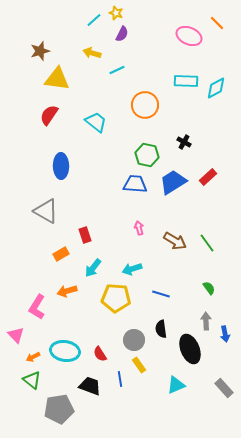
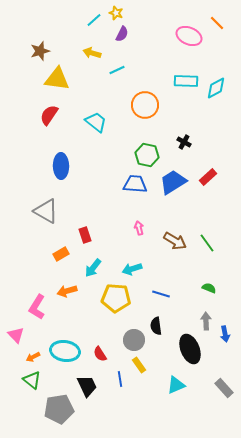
green semicircle at (209, 288): rotated 32 degrees counterclockwise
black semicircle at (161, 329): moved 5 px left, 3 px up
black trapezoid at (90, 386): moved 3 px left; rotated 45 degrees clockwise
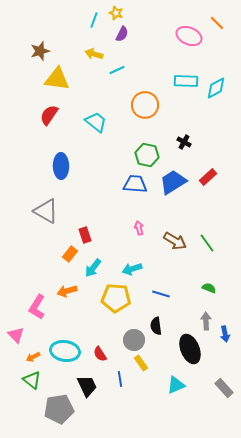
cyan line at (94, 20): rotated 28 degrees counterclockwise
yellow arrow at (92, 53): moved 2 px right, 1 px down
orange rectangle at (61, 254): moved 9 px right; rotated 21 degrees counterclockwise
yellow rectangle at (139, 365): moved 2 px right, 2 px up
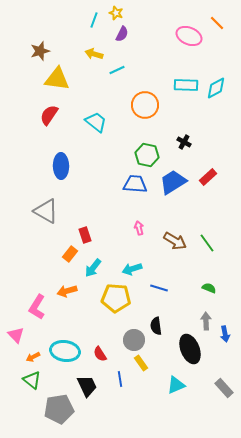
cyan rectangle at (186, 81): moved 4 px down
blue line at (161, 294): moved 2 px left, 6 px up
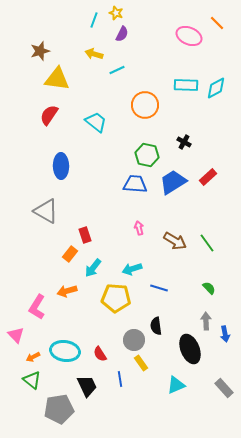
green semicircle at (209, 288): rotated 24 degrees clockwise
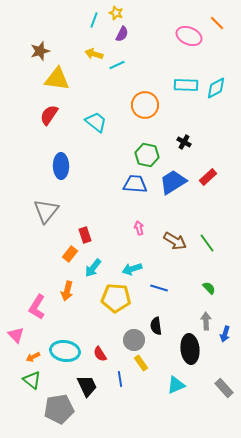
cyan line at (117, 70): moved 5 px up
gray triangle at (46, 211): rotated 40 degrees clockwise
orange arrow at (67, 291): rotated 60 degrees counterclockwise
blue arrow at (225, 334): rotated 28 degrees clockwise
black ellipse at (190, 349): rotated 16 degrees clockwise
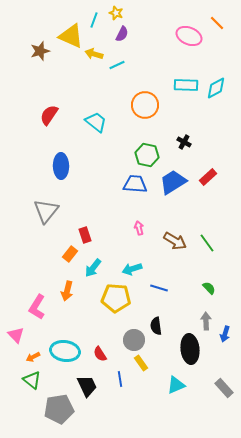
yellow triangle at (57, 79): moved 14 px right, 43 px up; rotated 16 degrees clockwise
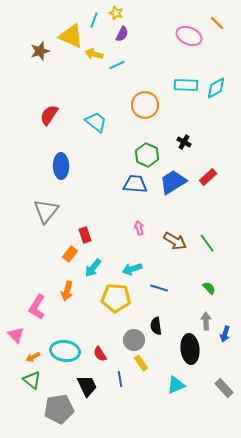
green hexagon at (147, 155): rotated 10 degrees clockwise
